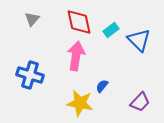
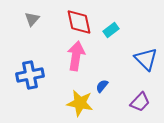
blue triangle: moved 7 px right, 19 px down
blue cross: rotated 28 degrees counterclockwise
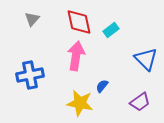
purple trapezoid: rotated 10 degrees clockwise
